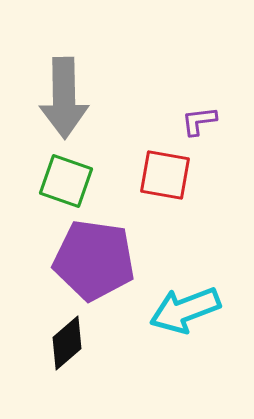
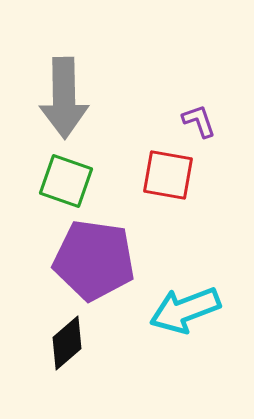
purple L-shape: rotated 78 degrees clockwise
red square: moved 3 px right
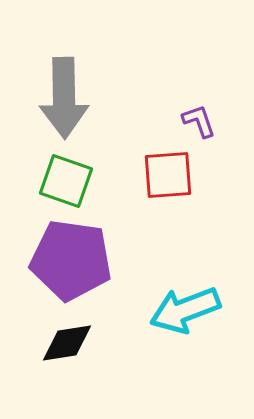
red square: rotated 14 degrees counterclockwise
purple pentagon: moved 23 px left
black diamond: rotated 32 degrees clockwise
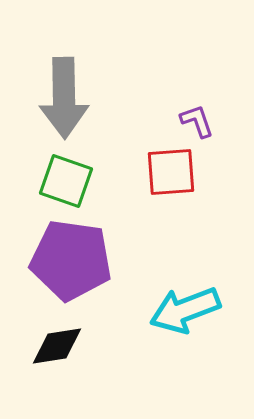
purple L-shape: moved 2 px left
red square: moved 3 px right, 3 px up
black diamond: moved 10 px left, 3 px down
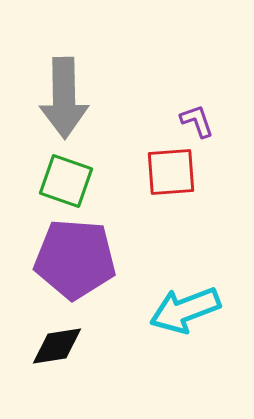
purple pentagon: moved 4 px right, 1 px up; rotated 4 degrees counterclockwise
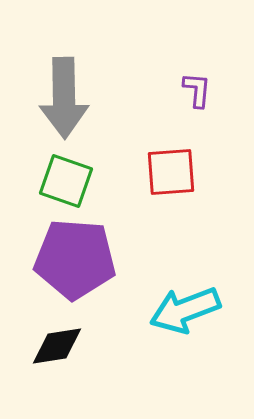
purple L-shape: moved 31 px up; rotated 24 degrees clockwise
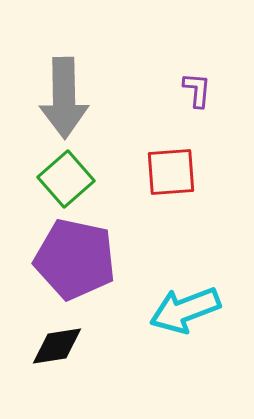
green square: moved 2 px up; rotated 30 degrees clockwise
purple pentagon: rotated 8 degrees clockwise
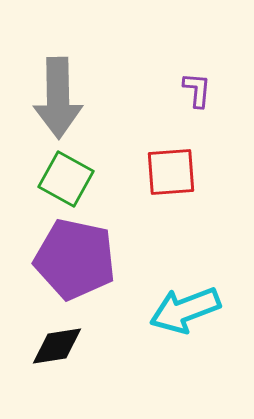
gray arrow: moved 6 px left
green square: rotated 20 degrees counterclockwise
